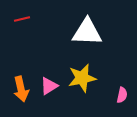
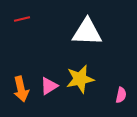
yellow star: moved 2 px left, 1 px down
pink semicircle: moved 1 px left
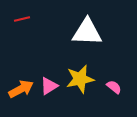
orange arrow: rotated 105 degrees counterclockwise
pink semicircle: moved 7 px left, 8 px up; rotated 63 degrees counterclockwise
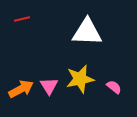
pink triangle: rotated 30 degrees counterclockwise
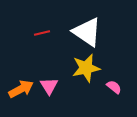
red line: moved 20 px right, 14 px down
white triangle: rotated 32 degrees clockwise
yellow star: moved 6 px right, 11 px up
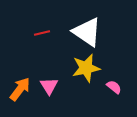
orange arrow: moved 1 px left; rotated 25 degrees counterclockwise
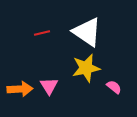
orange arrow: rotated 50 degrees clockwise
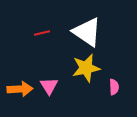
pink semicircle: rotated 49 degrees clockwise
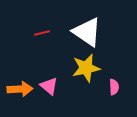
pink triangle: rotated 18 degrees counterclockwise
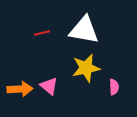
white triangle: moved 3 px left, 2 px up; rotated 24 degrees counterclockwise
